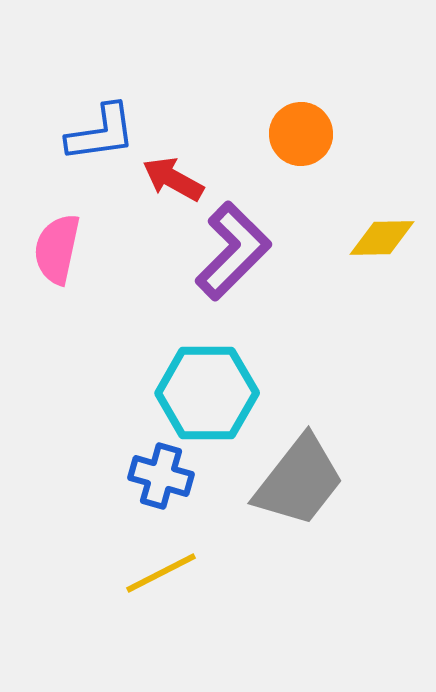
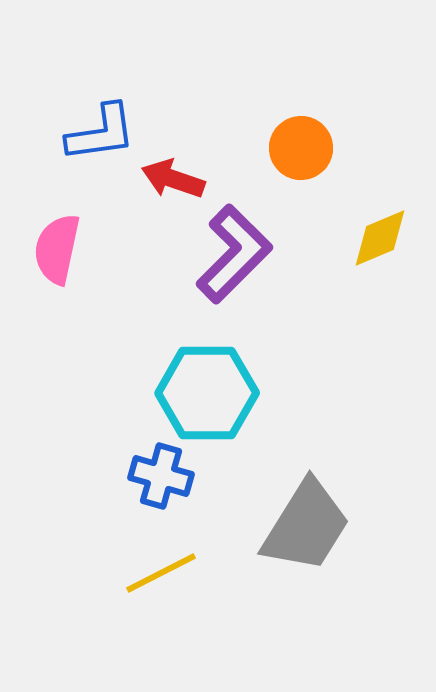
orange circle: moved 14 px down
red arrow: rotated 10 degrees counterclockwise
yellow diamond: moved 2 px left; rotated 22 degrees counterclockwise
purple L-shape: moved 1 px right, 3 px down
gray trapezoid: moved 7 px right, 45 px down; rotated 6 degrees counterclockwise
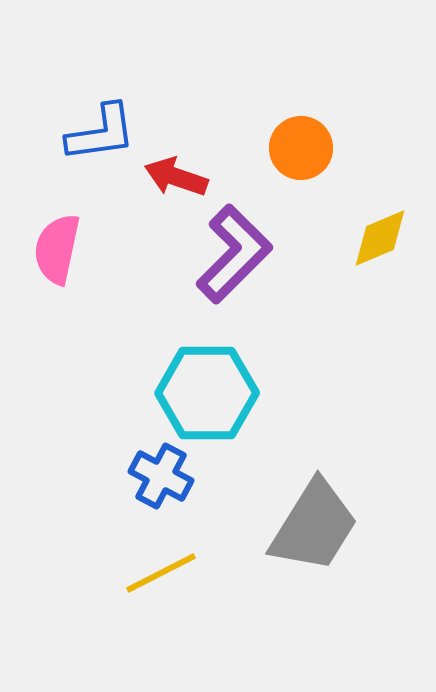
red arrow: moved 3 px right, 2 px up
blue cross: rotated 12 degrees clockwise
gray trapezoid: moved 8 px right
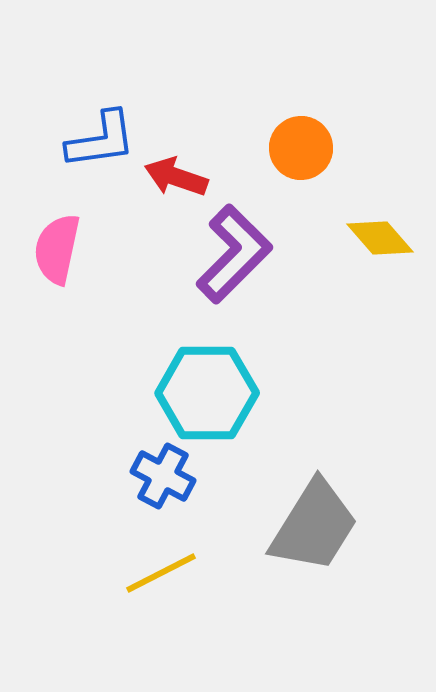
blue L-shape: moved 7 px down
yellow diamond: rotated 72 degrees clockwise
blue cross: moved 2 px right
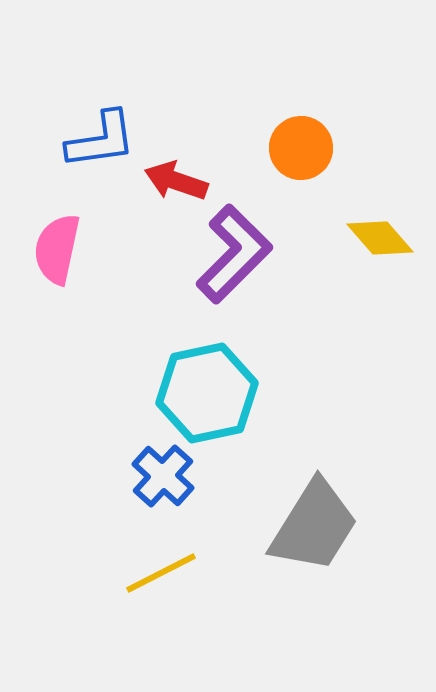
red arrow: moved 4 px down
cyan hexagon: rotated 12 degrees counterclockwise
blue cross: rotated 14 degrees clockwise
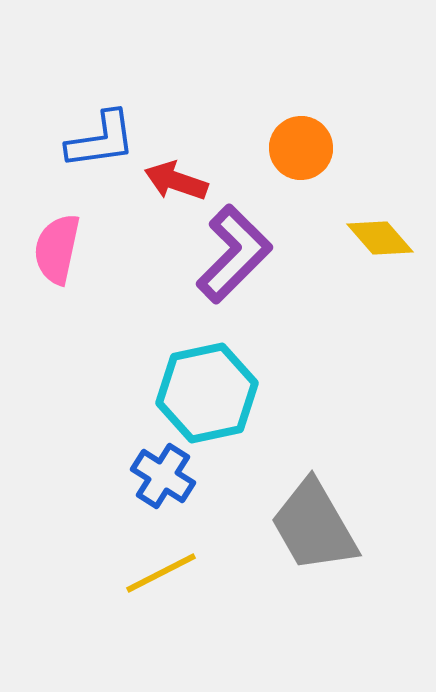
blue cross: rotated 10 degrees counterclockwise
gray trapezoid: rotated 118 degrees clockwise
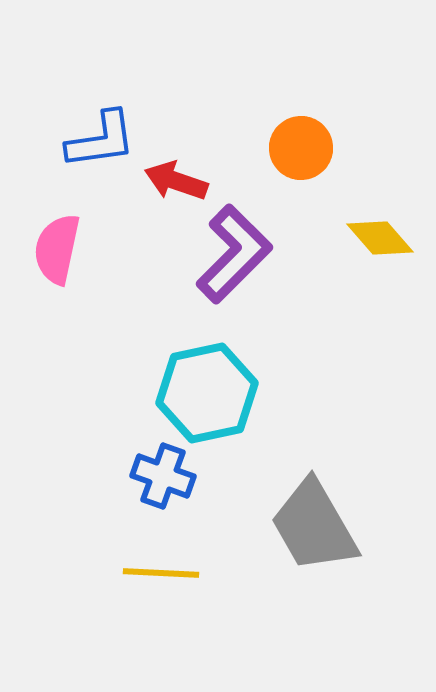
blue cross: rotated 12 degrees counterclockwise
yellow line: rotated 30 degrees clockwise
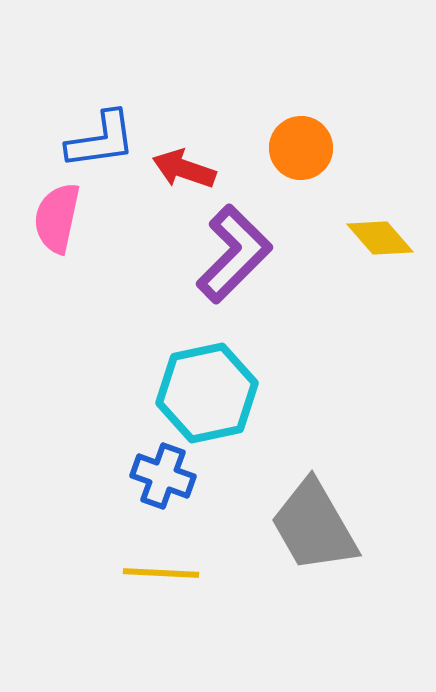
red arrow: moved 8 px right, 12 px up
pink semicircle: moved 31 px up
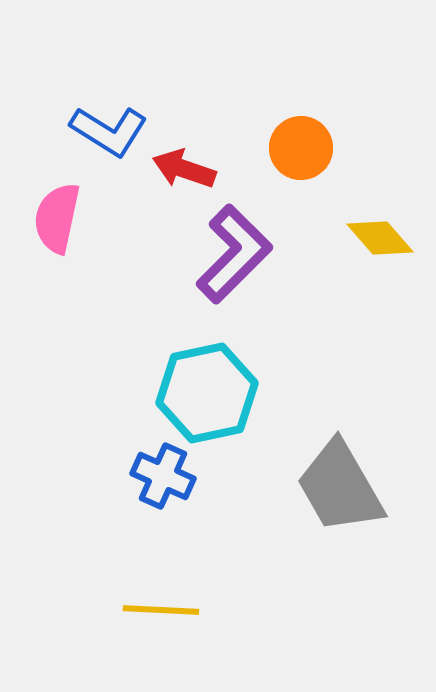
blue L-shape: moved 8 px right, 9 px up; rotated 40 degrees clockwise
blue cross: rotated 4 degrees clockwise
gray trapezoid: moved 26 px right, 39 px up
yellow line: moved 37 px down
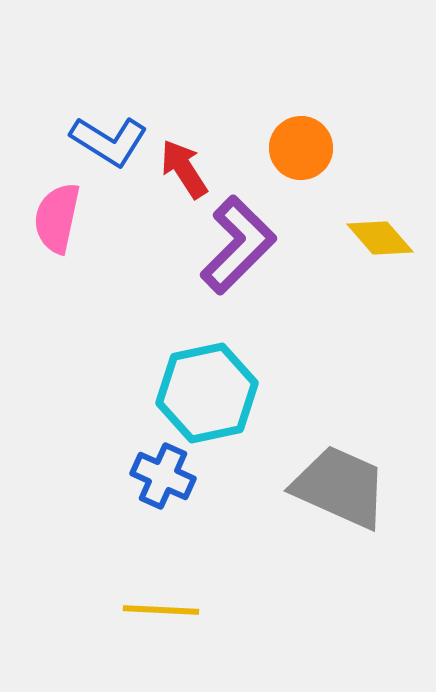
blue L-shape: moved 10 px down
red arrow: rotated 38 degrees clockwise
purple L-shape: moved 4 px right, 9 px up
gray trapezoid: rotated 144 degrees clockwise
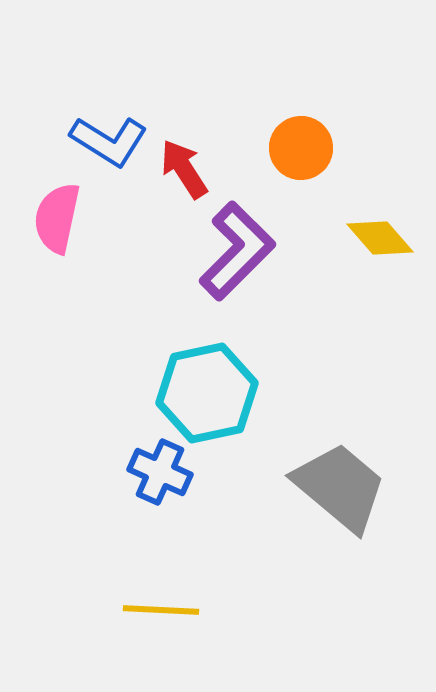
purple L-shape: moved 1 px left, 6 px down
blue cross: moved 3 px left, 4 px up
gray trapezoid: rotated 16 degrees clockwise
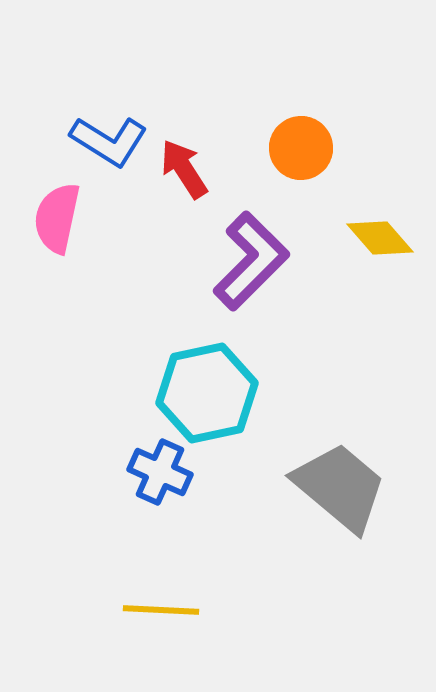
purple L-shape: moved 14 px right, 10 px down
